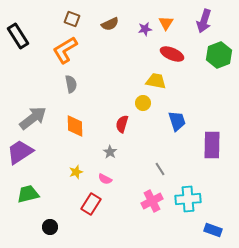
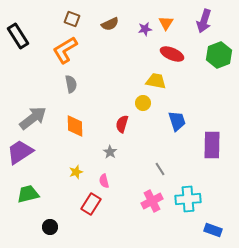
pink semicircle: moved 1 px left, 2 px down; rotated 48 degrees clockwise
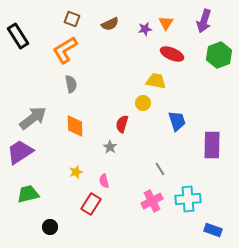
gray star: moved 5 px up
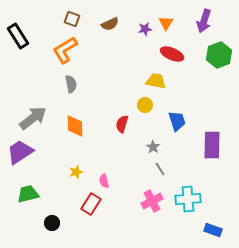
yellow circle: moved 2 px right, 2 px down
gray star: moved 43 px right
black circle: moved 2 px right, 4 px up
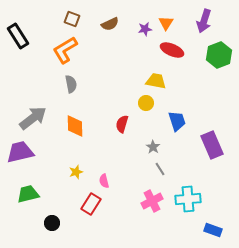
red ellipse: moved 4 px up
yellow circle: moved 1 px right, 2 px up
purple rectangle: rotated 24 degrees counterclockwise
purple trapezoid: rotated 20 degrees clockwise
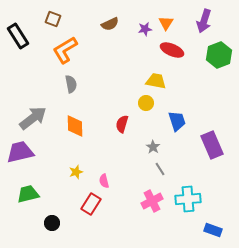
brown square: moved 19 px left
